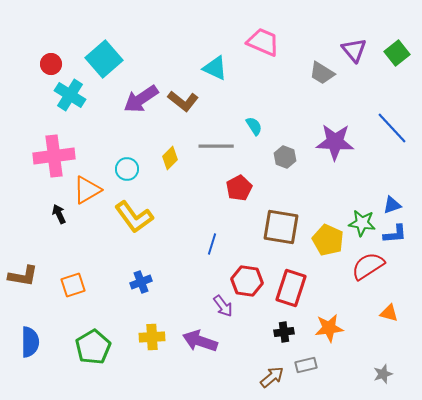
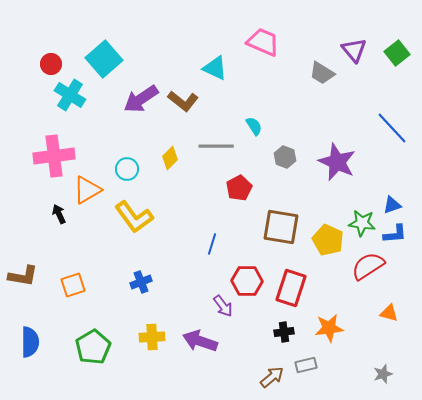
purple star at (335, 142): moved 2 px right, 20 px down; rotated 21 degrees clockwise
red hexagon at (247, 281): rotated 8 degrees counterclockwise
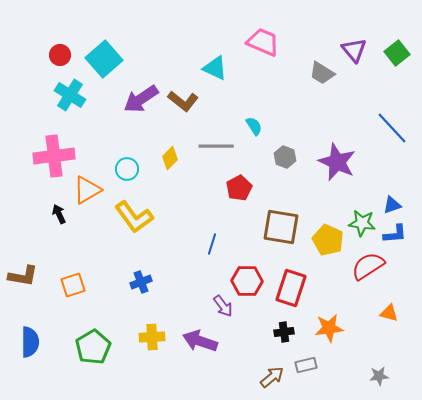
red circle at (51, 64): moved 9 px right, 9 px up
gray star at (383, 374): moved 4 px left, 2 px down; rotated 12 degrees clockwise
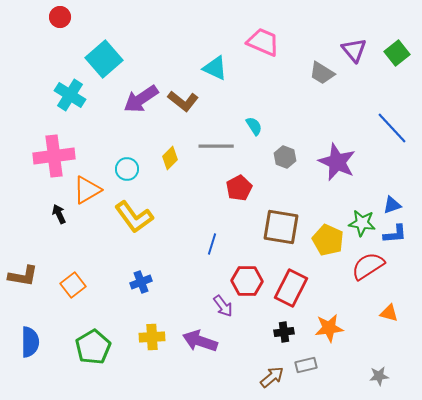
red circle at (60, 55): moved 38 px up
orange square at (73, 285): rotated 20 degrees counterclockwise
red rectangle at (291, 288): rotated 9 degrees clockwise
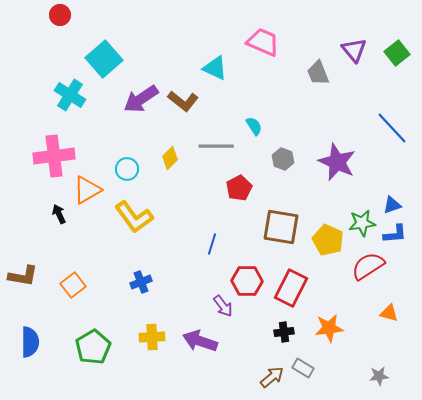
red circle at (60, 17): moved 2 px up
gray trapezoid at (322, 73): moved 4 px left; rotated 36 degrees clockwise
gray hexagon at (285, 157): moved 2 px left, 2 px down
green star at (362, 223): rotated 16 degrees counterclockwise
gray rectangle at (306, 365): moved 3 px left, 3 px down; rotated 45 degrees clockwise
